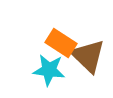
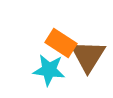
brown triangle: rotated 18 degrees clockwise
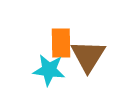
orange rectangle: rotated 56 degrees clockwise
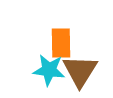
brown triangle: moved 8 px left, 15 px down
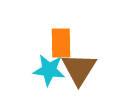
brown triangle: moved 1 px left, 2 px up
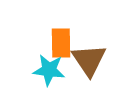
brown triangle: moved 10 px right, 9 px up; rotated 6 degrees counterclockwise
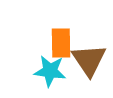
cyan star: moved 1 px right, 1 px down
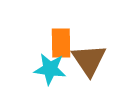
cyan star: moved 2 px up
